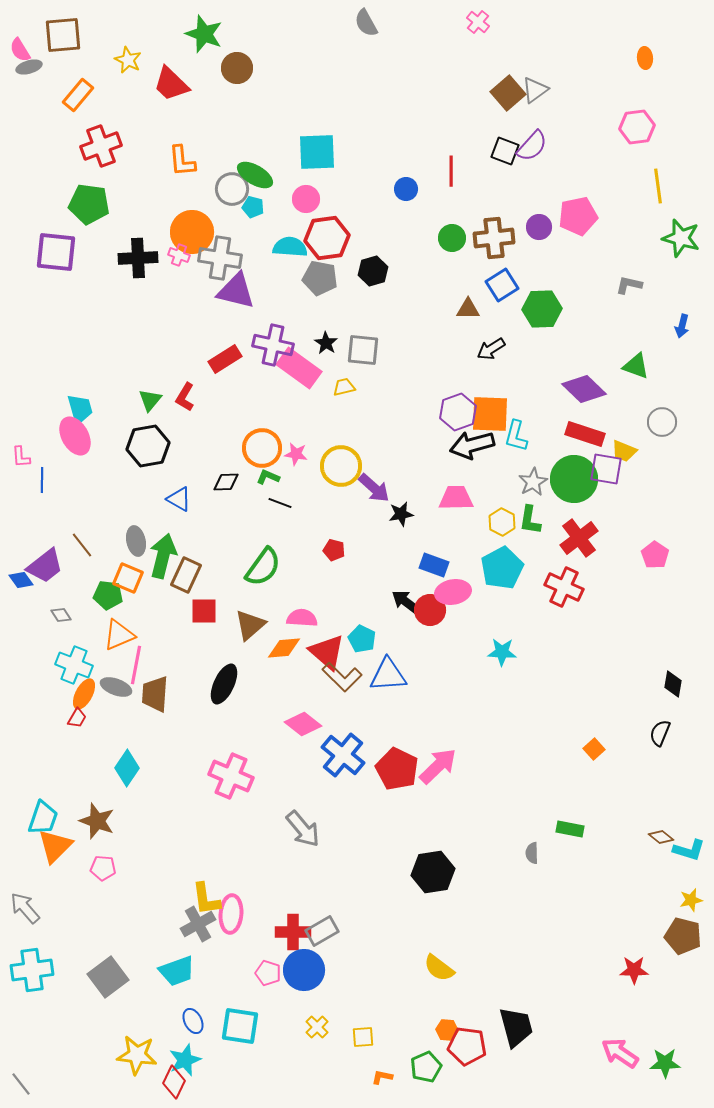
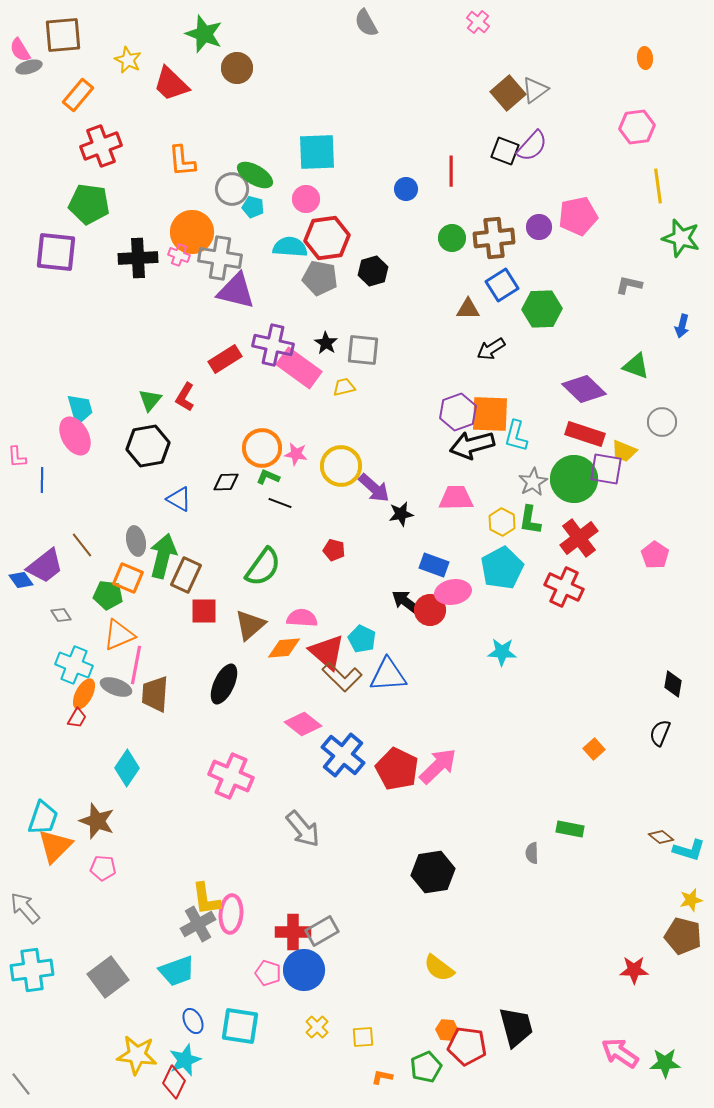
pink L-shape at (21, 457): moved 4 px left
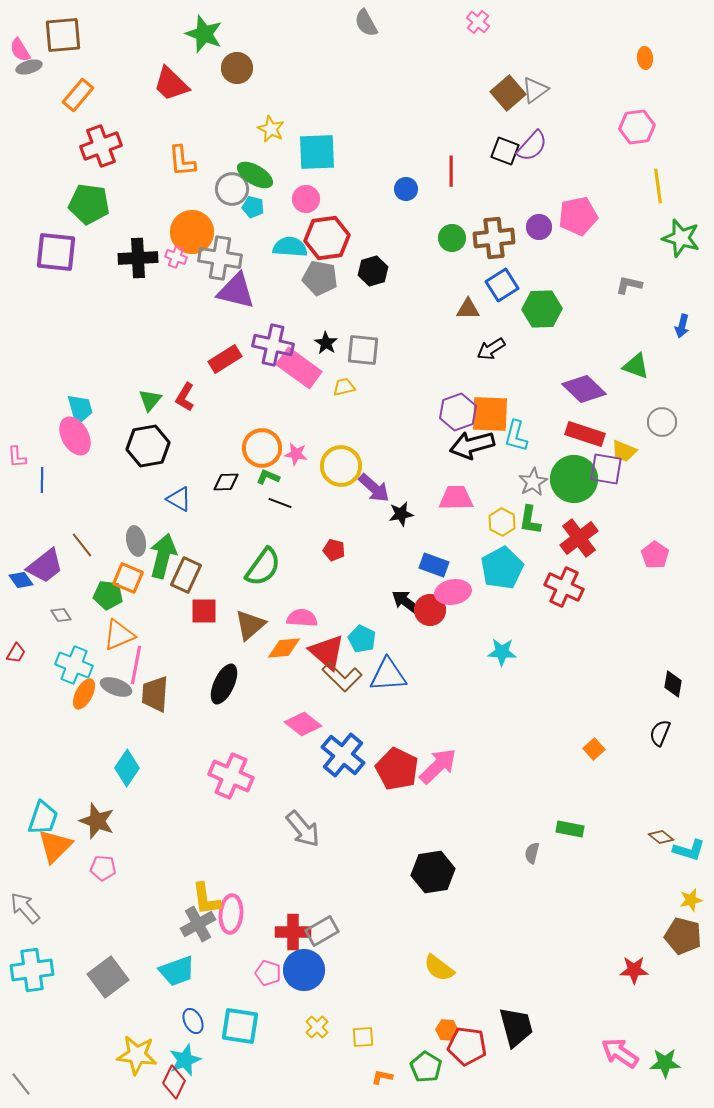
yellow star at (128, 60): moved 143 px right, 69 px down
pink cross at (179, 255): moved 3 px left, 2 px down
red trapezoid at (77, 718): moved 61 px left, 65 px up
gray semicircle at (532, 853): rotated 15 degrees clockwise
green pentagon at (426, 1067): rotated 16 degrees counterclockwise
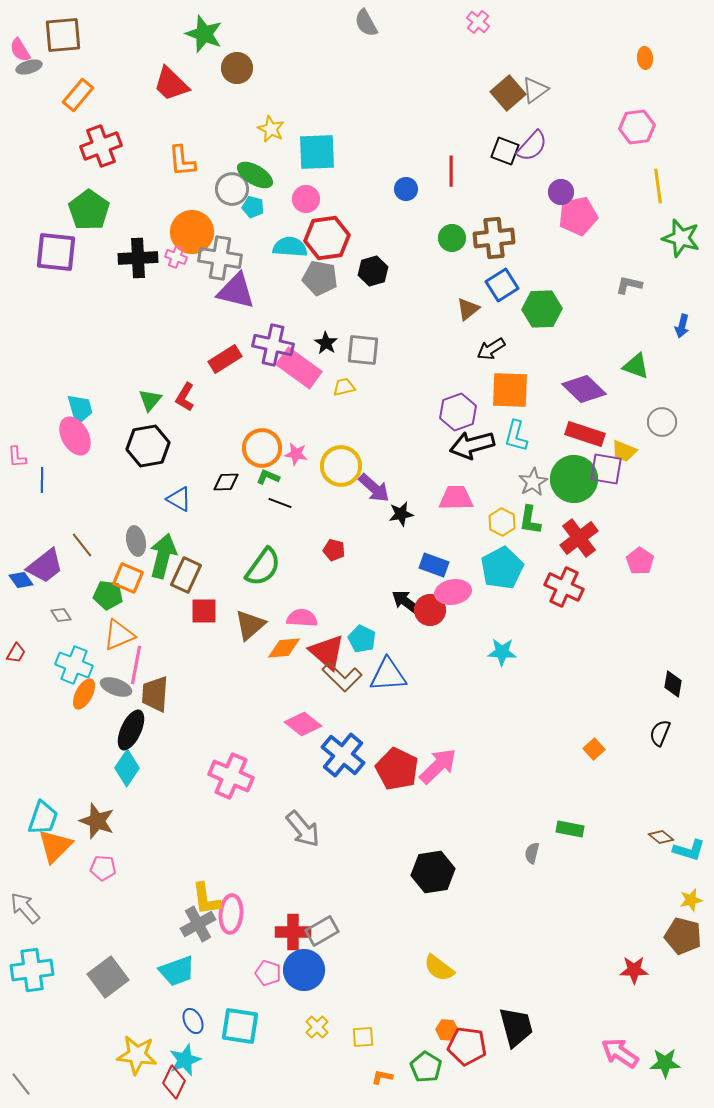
green pentagon at (89, 204): moved 6 px down; rotated 27 degrees clockwise
purple circle at (539, 227): moved 22 px right, 35 px up
brown triangle at (468, 309): rotated 40 degrees counterclockwise
orange square at (490, 414): moved 20 px right, 24 px up
pink pentagon at (655, 555): moved 15 px left, 6 px down
black ellipse at (224, 684): moved 93 px left, 46 px down
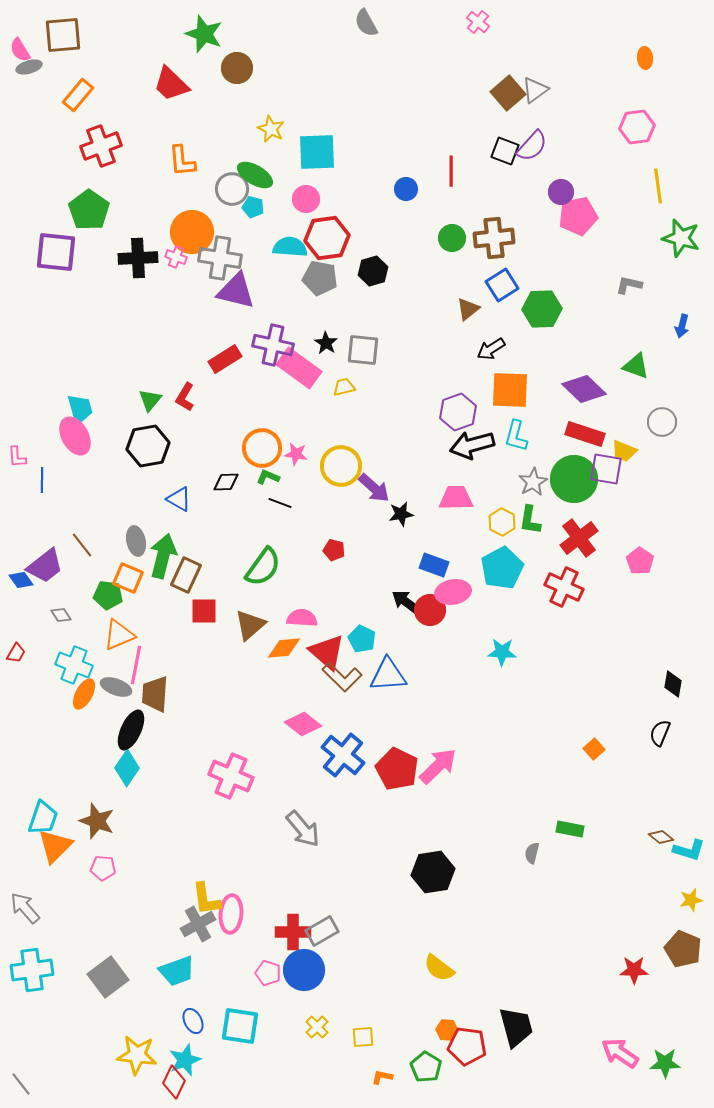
brown pentagon at (683, 936): moved 13 px down; rotated 9 degrees clockwise
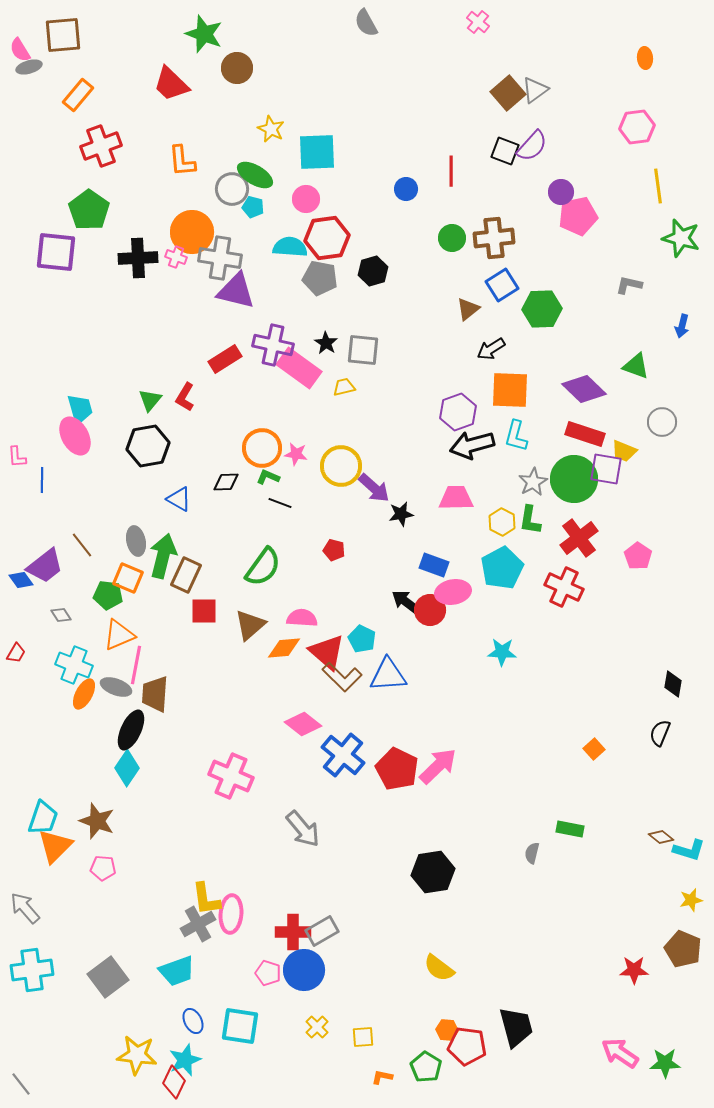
pink pentagon at (640, 561): moved 2 px left, 5 px up
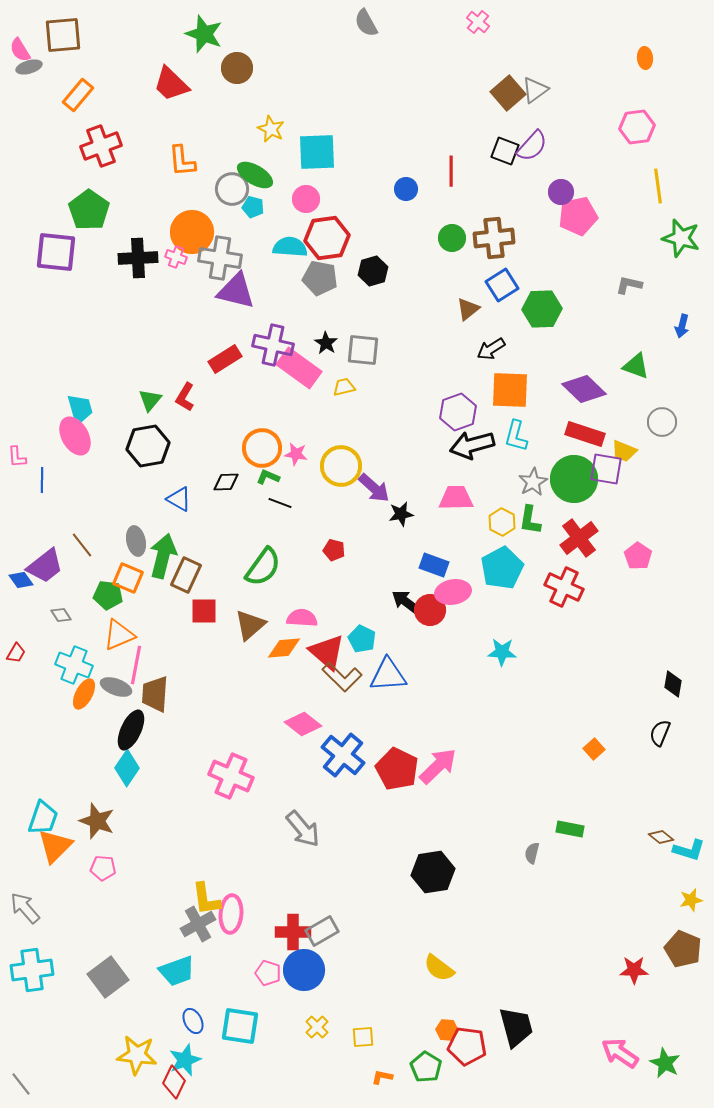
green star at (665, 1063): rotated 28 degrees clockwise
